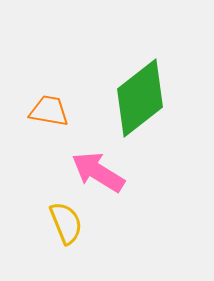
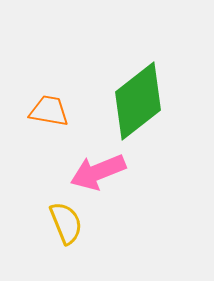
green diamond: moved 2 px left, 3 px down
pink arrow: rotated 54 degrees counterclockwise
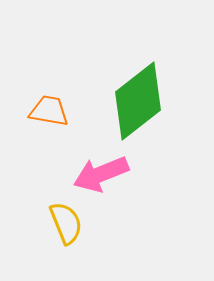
pink arrow: moved 3 px right, 2 px down
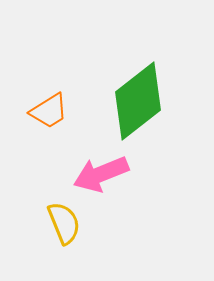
orange trapezoid: rotated 138 degrees clockwise
yellow semicircle: moved 2 px left
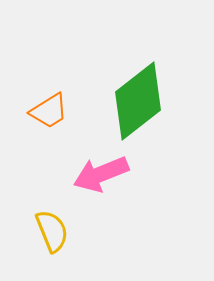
yellow semicircle: moved 12 px left, 8 px down
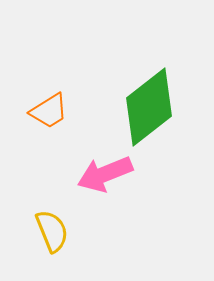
green diamond: moved 11 px right, 6 px down
pink arrow: moved 4 px right
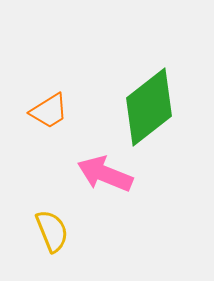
pink arrow: rotated 44 degrees clockwise
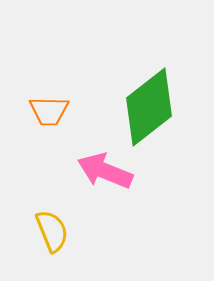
orange trapezoid: rotated 33 degrees clockwise
pink arrow: moved 3 px up
